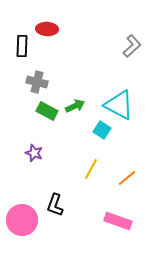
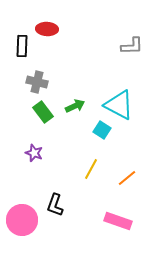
gray L-shape: rotated 40 degrees clockwise
green rectangle: moved 4 px left, 1 px down; rotated 25 degrees clockwise
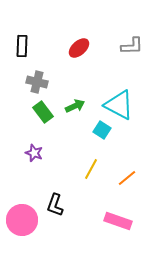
red ellipse: moved 32 px right, 19 px down; rotated 45 degrees counterclockwise
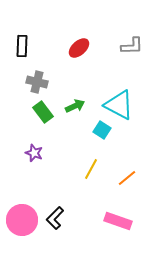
black L-shape: moved 13 px down; rotated 25 degrees clockwise
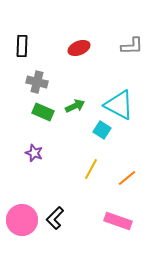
red ellipse: rotated 20 degrees clockwise
green rectangle: rotated 30 degrees counterclockwise
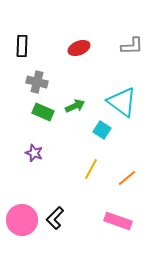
cyan triangle: moved 3 px right, 3 px up; rotated 8 degrees clockwise
